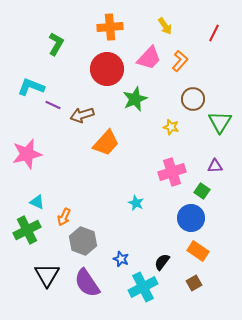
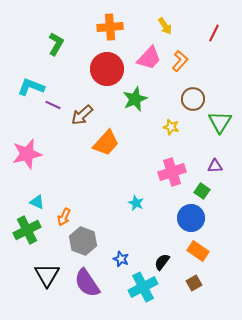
brown arrow: rotated 25 degrees counterclockwise
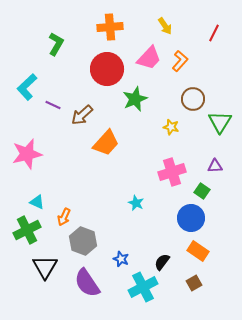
cyan L-shape: moved 4 px left; rotated 64 degrees counterclockwise
black triangle: moved 2 px left, 8 px up
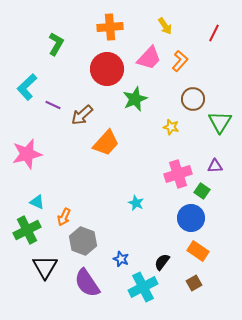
pink cross: moved 6 px right, 2 px down
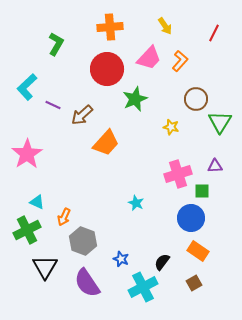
brown circle: moved 3 px right
pink star: rotated 20 degrees counterclockwise
green square: rotated 35 degrees counterclockwise
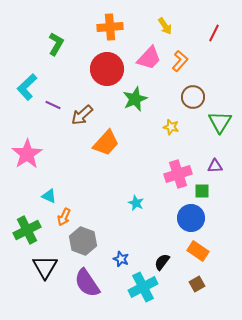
brown circle: moved 3 px left, 2 px up
cyan triangle: moved 12 px right, 6 px up
brown square: moved 3 px right, 1 px down
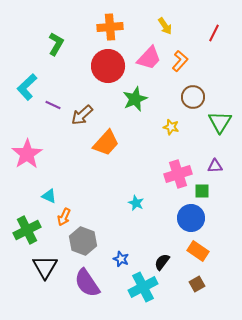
red circle: moved 1 px right, 3 px up
